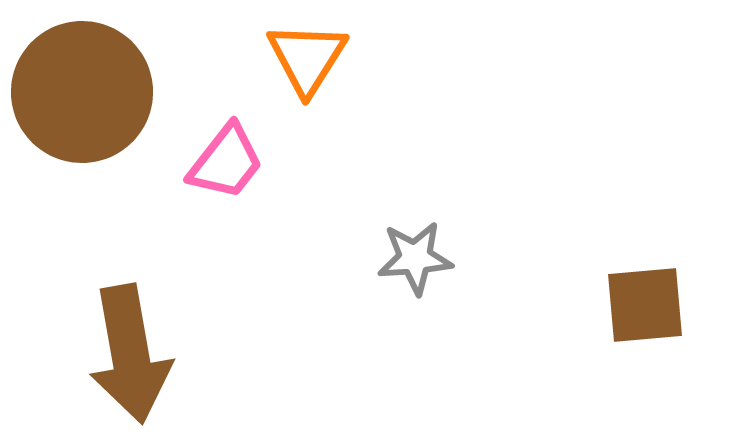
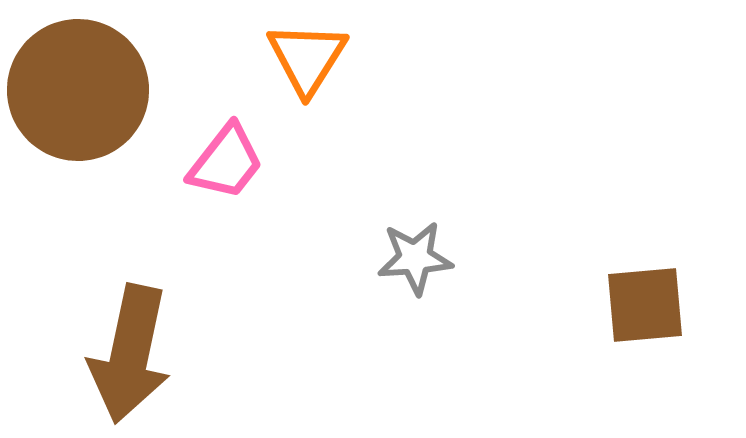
brown circle: moved 4 px left, 2 px up
brown arrow: rotated 22 degrees clockwise
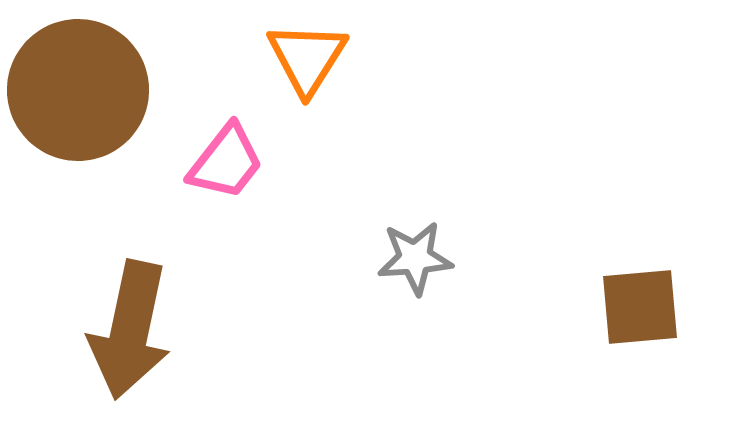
brown square: moved 5 px left, 2 px down
brown arrow: moved 24 px up
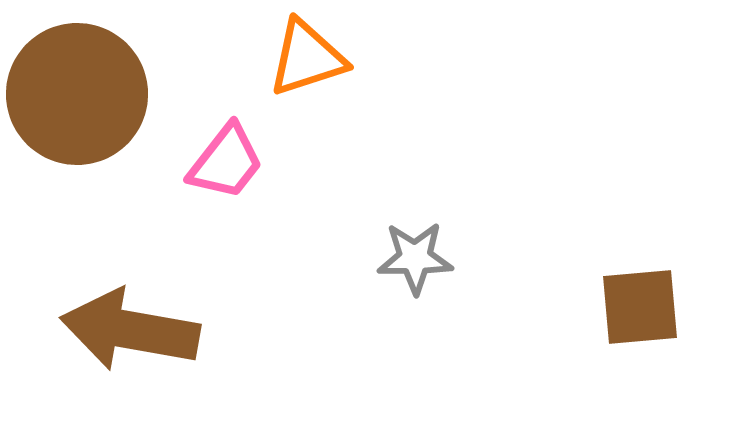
orange triangle: rotated 40 degrees clockwise
brown circle: moved 1 px left, 4 px down
gray star: rotated 4 degrees clockwise
brown arrow: rotated 88 degrees clockwise
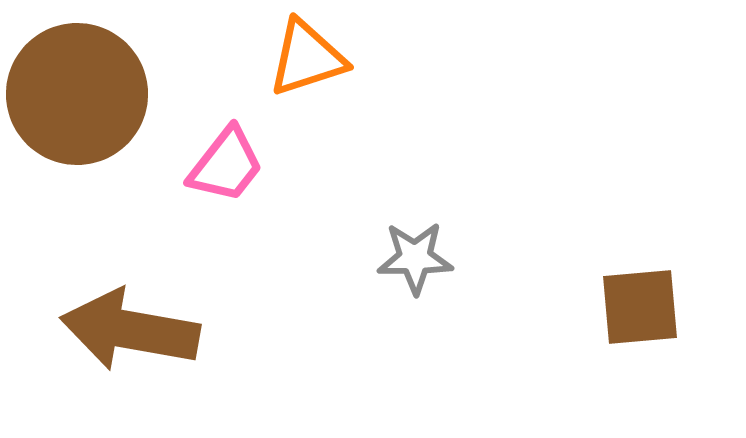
pink trapezoid: moved 3 px down
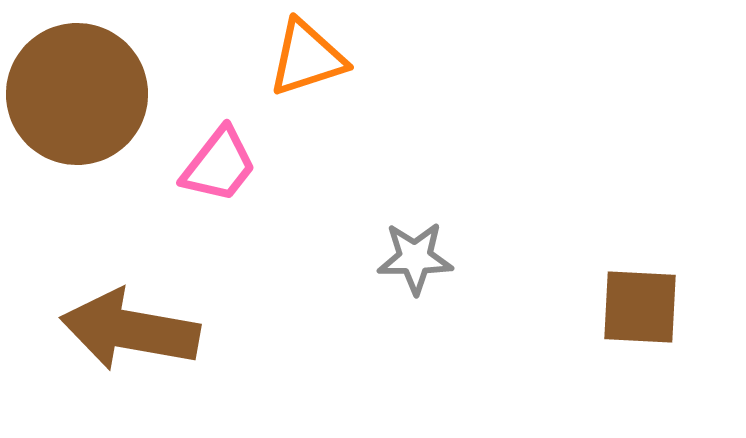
pink trapezoid: moved 7 px left
brown square: rotated 8 degrees clockwise
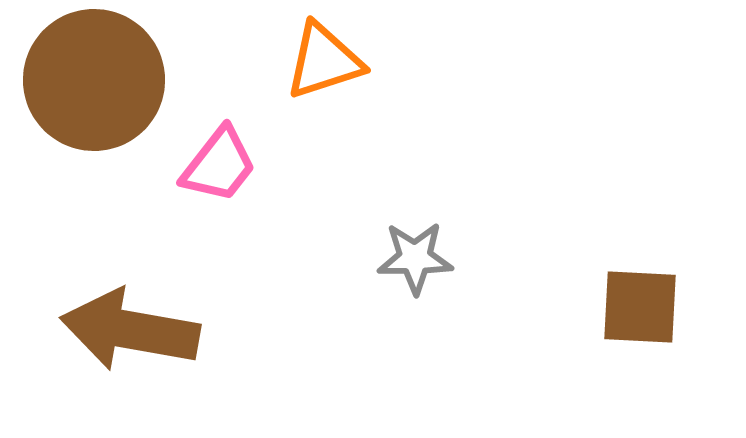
orange triangle: moved 17 px right, 3 px down
brown circle: moved 17 px right, 14 px up
